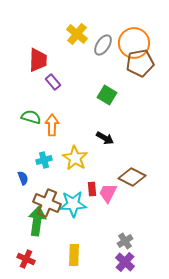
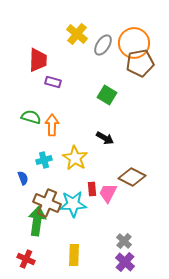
purple rectangle: rotated 35 degrees counterclockwise
gray cross: moved 1 px left; rotated 14 degrees counterclockwise
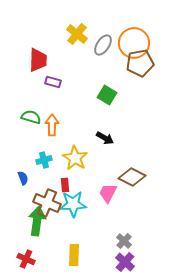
red rectangle: moved 27 px left, 4 px up
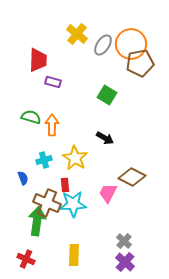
orange circle: moved 3 px left, 1 px down
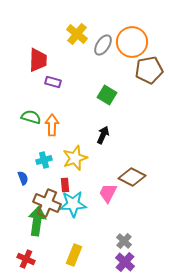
orange circle: moved 1 px right, 2 px up
brown pentagon: moved 9 px right, 7 px down
black arrow: moved 2 px left, 3 px up; rotated 96 degrees counterclockwise
yellow star: rotated 20 degrees clockwise
yellow rectangle: rotated 20 degrees clockwise
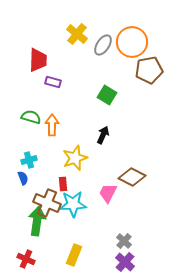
cyan cross: moved 15 px left
red rectangle: moved 2 px left, 1 px up
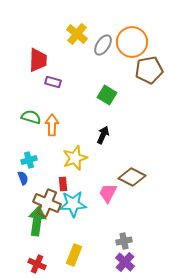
gray cross: rotated 35 degrees clockwise
red cross: moved 11 px right, 5 px down
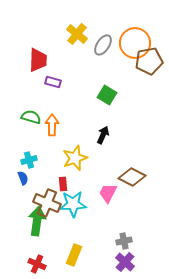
orange circle: moved 3 px right, 1 px down
brown pentagon: moved 9 px up
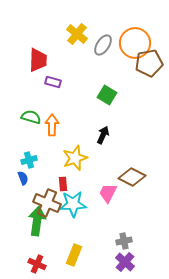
brown pentagon: moved 2 px down
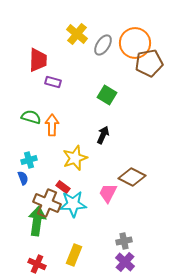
red rectangle: moved 3 px down; rotated 48 degrees counterclockwise
